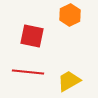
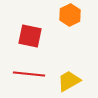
red square: moved 2 px left
red line: moved 1 px right, 2 px down
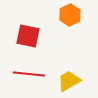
red square: moved 2 px left
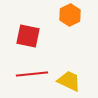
red line: moved 3 px right; rotated 12 degrees counterclockwise
yellow trapezoid: rotated 55 degrees clockwise
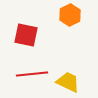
red square: moved 2 px left, 1 px up
yellow trapezoid: moved 1 px left, 1 px down
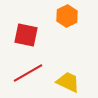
orange hexagon: moved 3 px left, 1 px down
red line: moved 4 px left, 1 px up; rotated 24 degrees counterclockwise
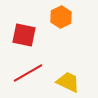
orange hexagon: moved 6 px left, 1 px down
red square: moved 2 px left
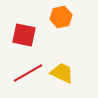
orange hexagon: rotated 15 degrees clockwise
yellow trapezoid: moved 6 px left, 9 px up
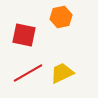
yellow trapezoid: rotated 50 degrees counterclockwise
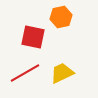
red square: moved 9 px right, 2 px down
red line: moved 3 px left
